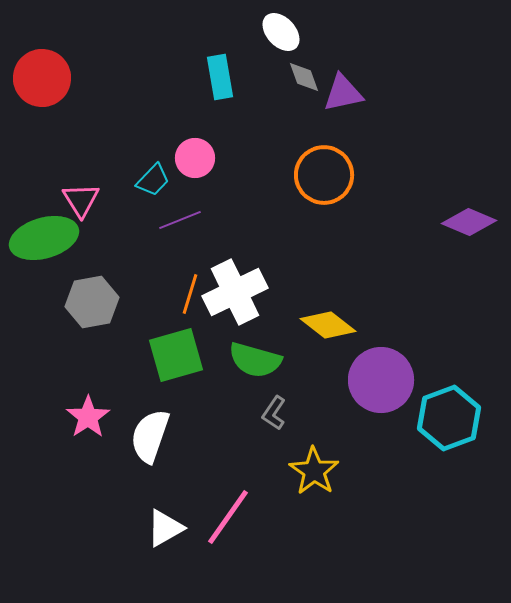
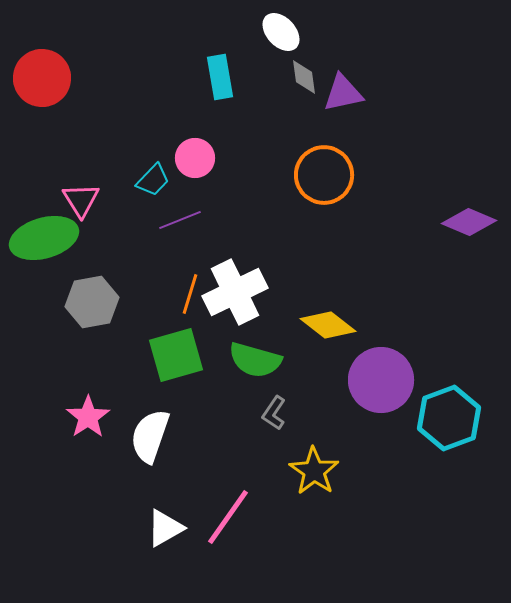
gray diamond: rotated 12 degrees clockwise
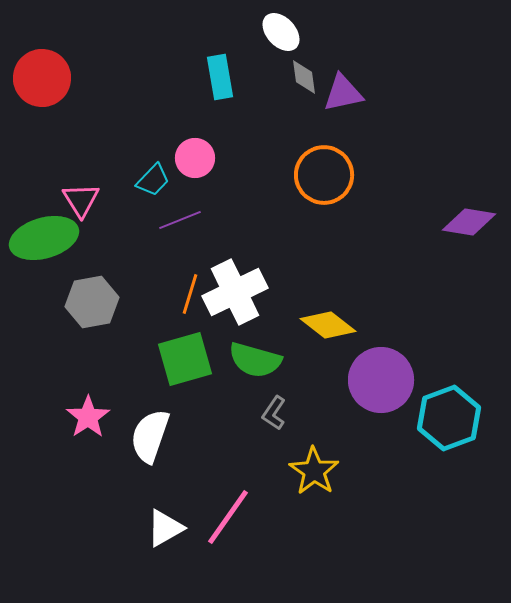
purple diamond: rotated 14 degrees counterclockwise
green square: moved 9 px right, 4 px down
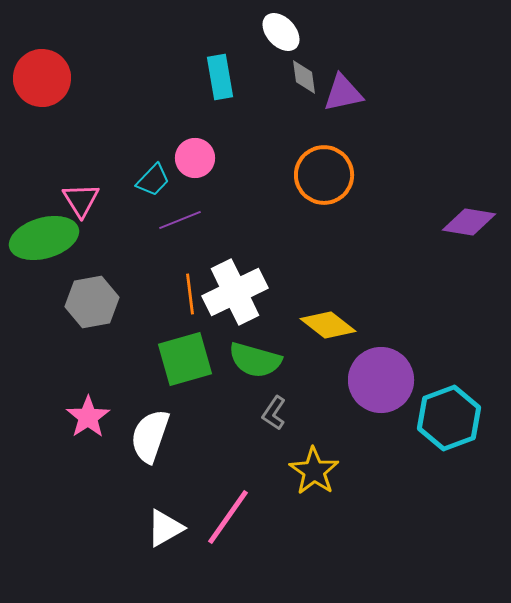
orange line: rotated 24 degrees counterclockwise
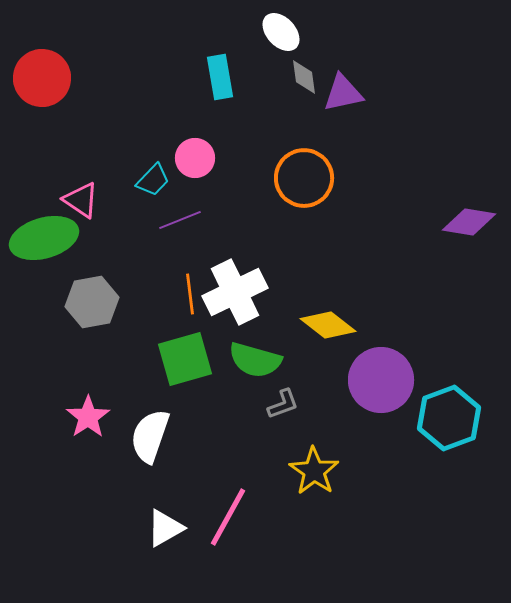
orange circle: moved 20 px left, 3 px down
pink triangle: rotated 24 degrees counterclockwise
gray L-shape: moved 9 px right, 9 px up; rotated 144 degrees counterclockwise
pink line: rotated 6 degrees counterclockwise
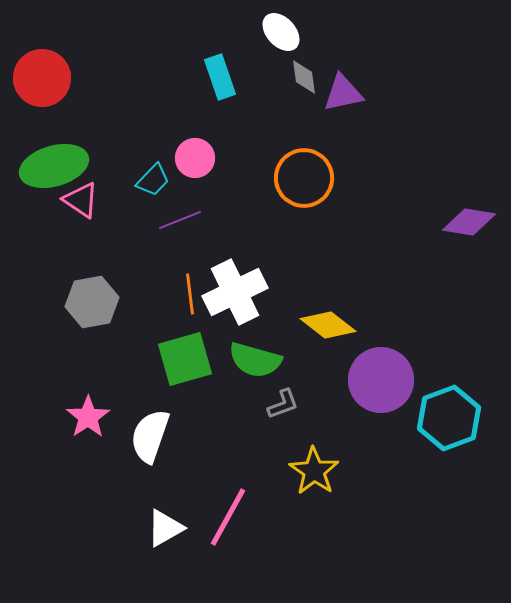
cyan rectangle: rotated 9 degrees counterclockwise
green ellipse: moved 10 px right, 72 px up
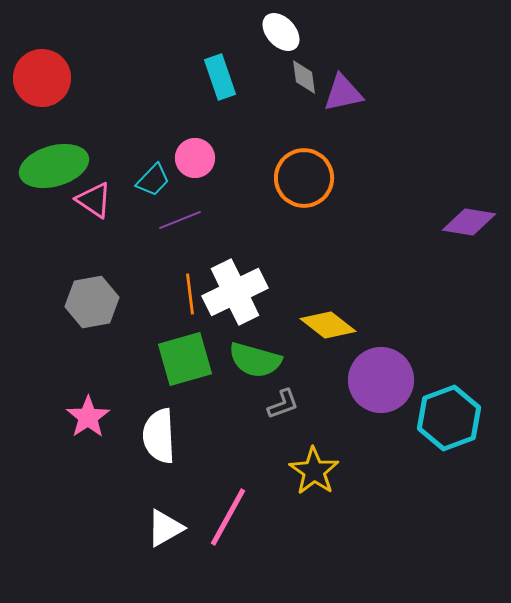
pink triangle: moved 13 px right
white semicircle: moved 9 px right; rotated 22 degrees counterclockwise
